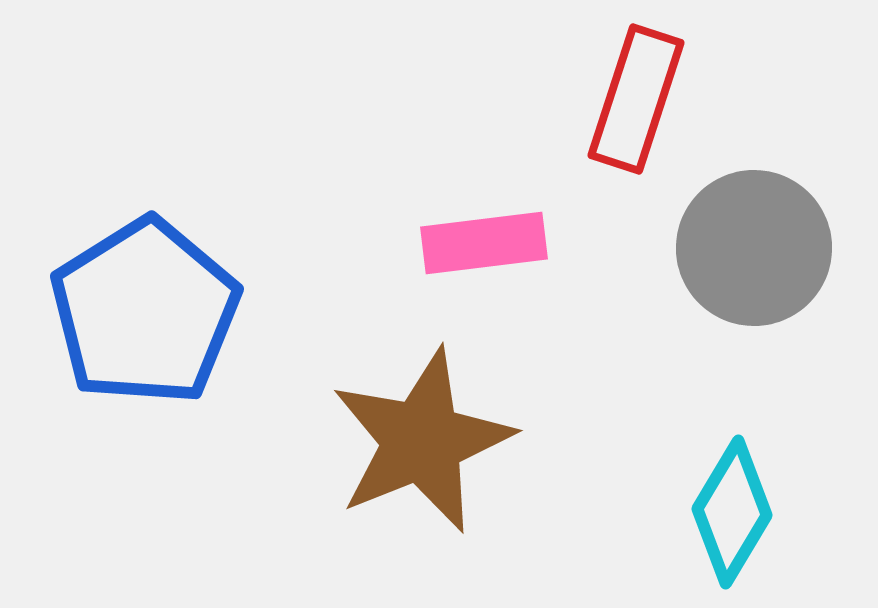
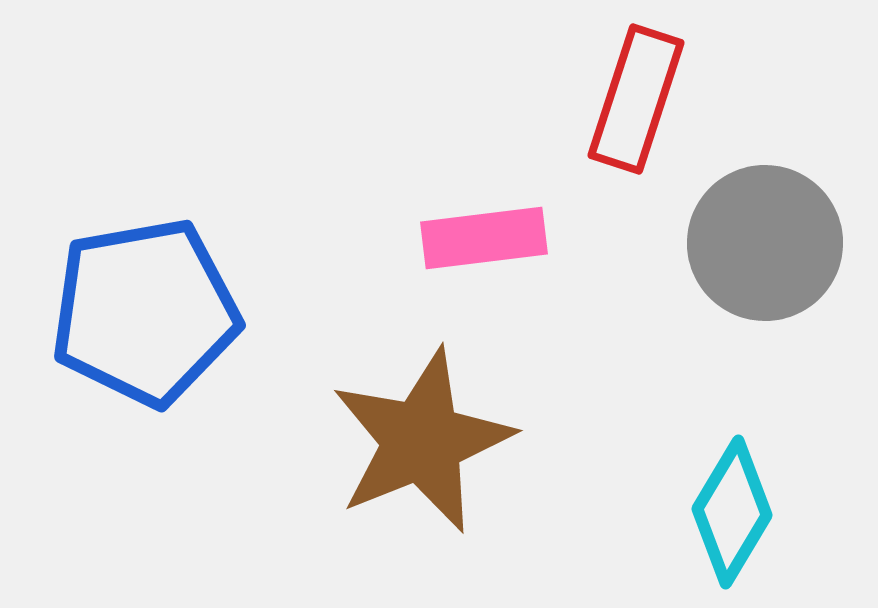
pink rectangle: moved 5 px up
gray circle: moved 11 px right, 5 px up
blue pentagon: rotated 22 degrees clockwise
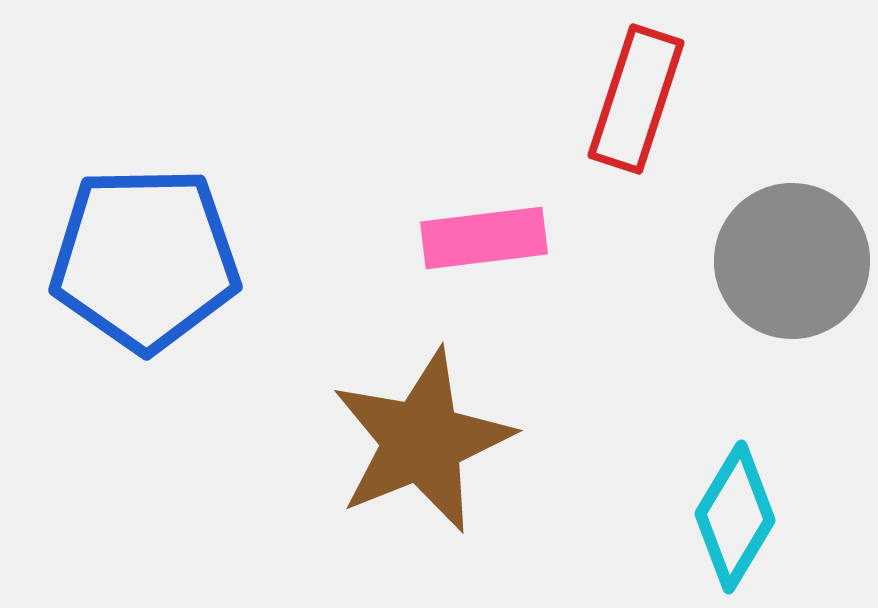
gray circle: moved 27 px right, 18 px down
blue pentagon: moved 53 px up; rotated 9 degrees clockwise
cyan diamond: moved 3 px right, 5 px down
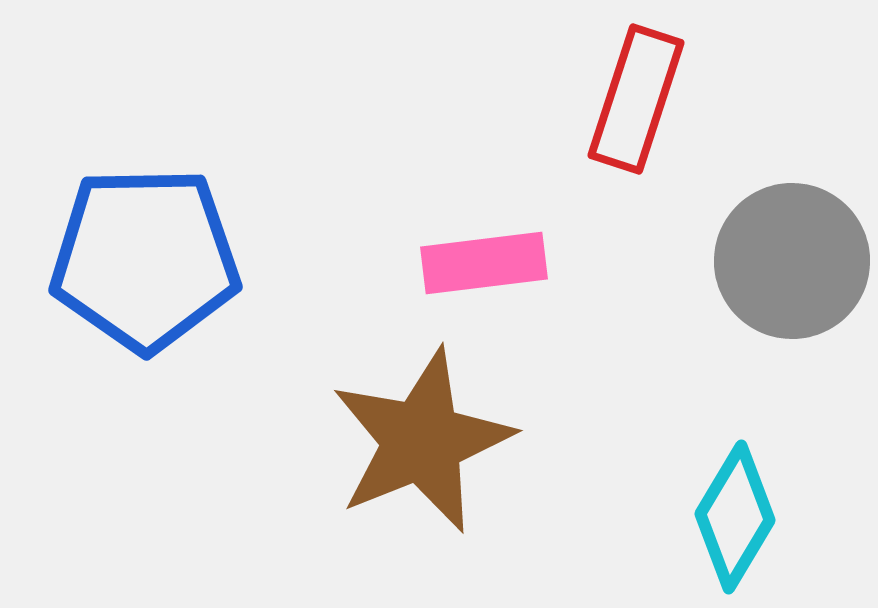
pink rectangle: moved 25 px down
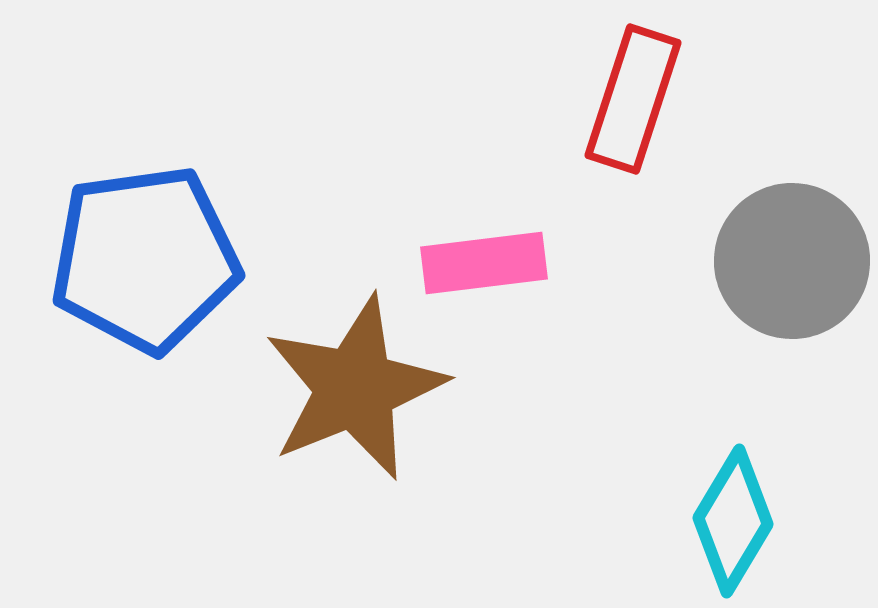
red rectangle: moved 3 px left
blue pentagon: rotated 7 degrees counterclockwise
brown star: moved 67 px left, 53 px up
cyan diamond: moved 2 px left, 4 px down
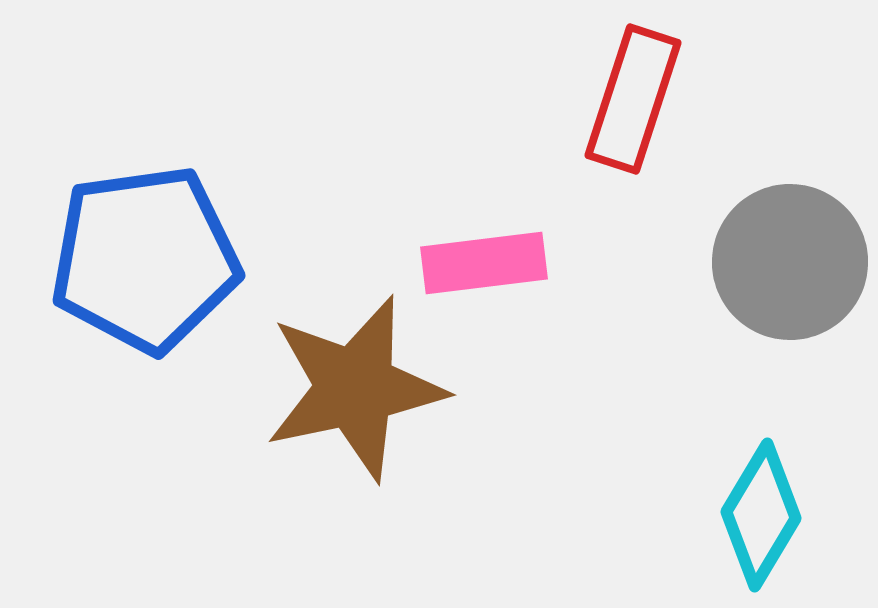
gray circle: moved 2 px left, 1 px down
brown star: rotated 10 degrees clockwise
cyan diamond: moved 28 px right, 6 px up
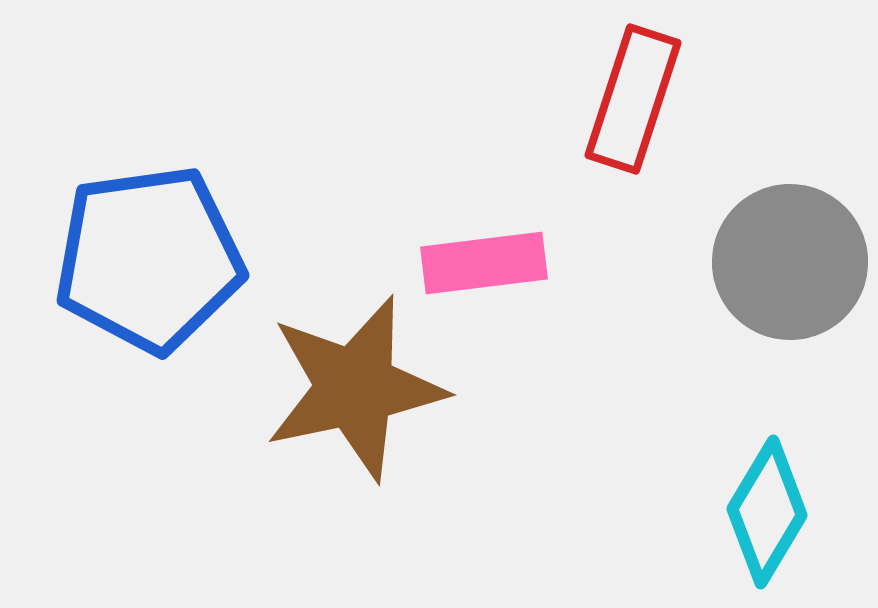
blue pentagon: moved 4 px right
cyan diamond: moved 6 px right, 3 px up
